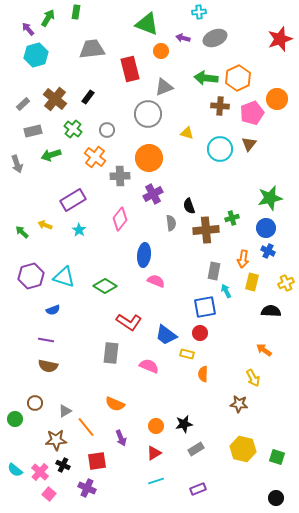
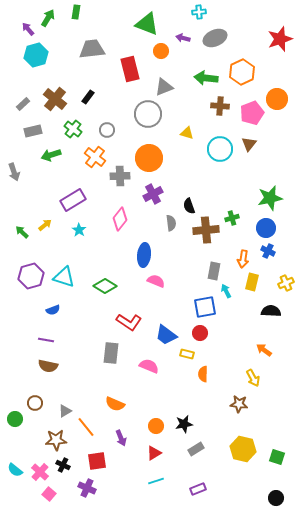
orange hexagon at (238, 78): moved 4 px right, 6 px up
gray arrow at (17, 164): moved 3 px left, 8 px down
yellow arrow at (45, 225): rotated 120 degrees clockwise
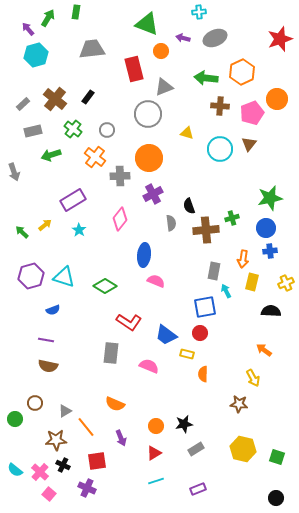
red rectangle at (130, 69): moved 4 px right
blue cross at (268, 251): moved 2 px right; rotated 32 degrees counterclockwise
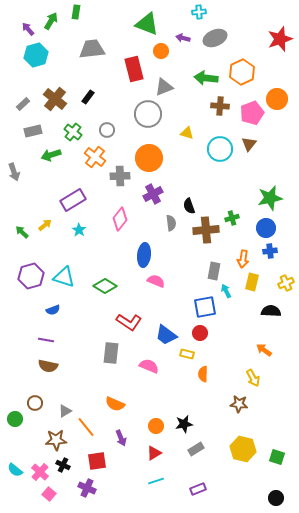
green arrow at (48, 18): moved 3 px right, 3 px down
green cross at (73, 129): moved 3 px down
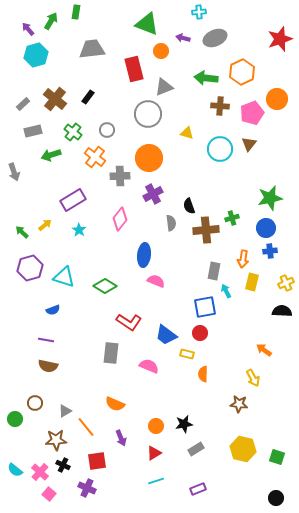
purple hexagon at (31, 276): moved 1 px left, 8 px up
black semicircle at (271, 311): moved 11 px right
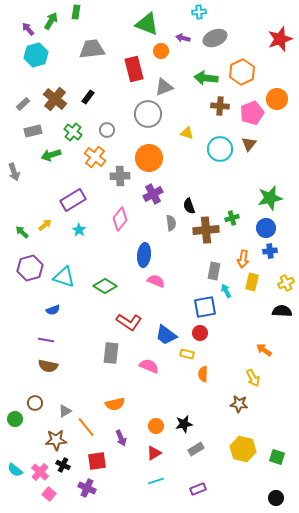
orange semicircle at (115, 404): rotated 36 degrees counterclockwise
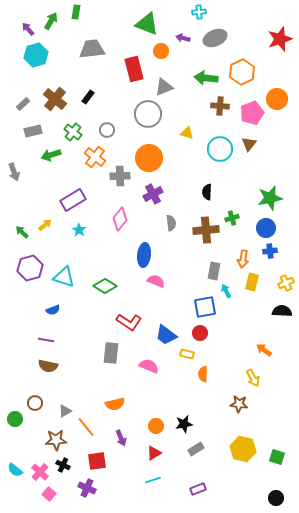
black semicircle at (189, 206): moved 18 px right, 14 px up; rotated 21 degrees clockwise
cyan line at (156, 481): moved 3 px left, 1 px up
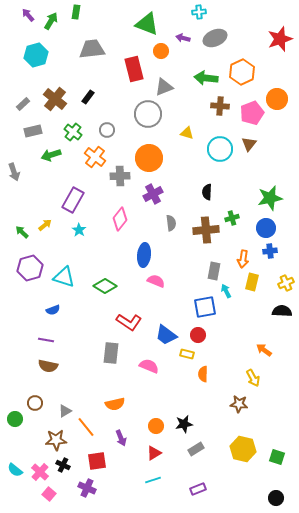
purple arrow at (28, 29): moved 14 px up
purple rectangle at (73, 200): rotated 30 degrees counterclockwise
red circle at (200, 333): moved 2 px left, 2 px down
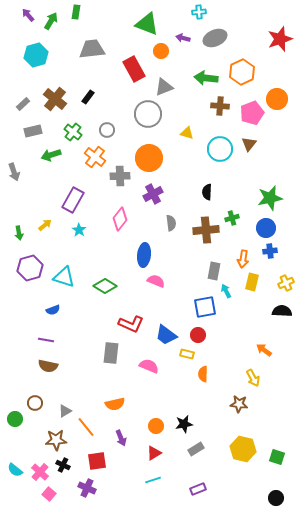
red rectangle at (134, 69): rotated 15 degrees counterclockwise
green arrow at (22, 232): moved 3 px left, 1 px down; rotated 144 degrees counterclockwise
red L-shape at (129, 322): moved 2 px right, 2 px down; rotated 10 degrees counterclockwise
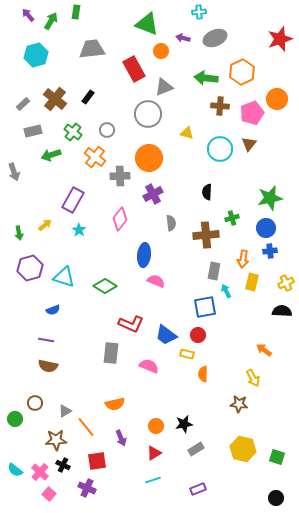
brown cross at (206, 230): moved 5 px down
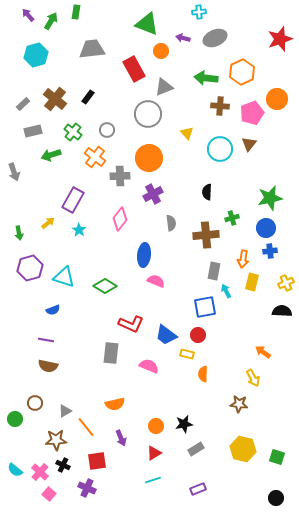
yellow triangle at (187, 133): rotated 32 degrees clockwise
yellow arrow at (45, 225): moved 3 px right, 2 px up
orange arrow at (264, 350): moved 1 px left, 2 px down
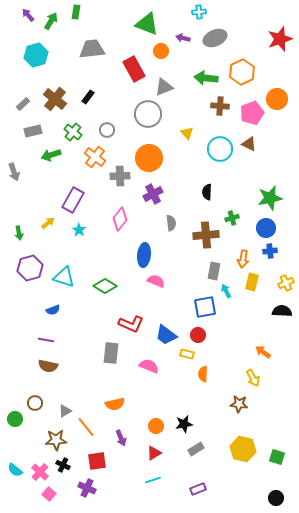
brown triangle at (249, 144): rotated 42 degrees counterclockwise
